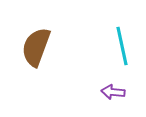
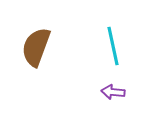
cyan line: moved 9 px left
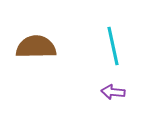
brown semicircle: rotated 69 degrees clockwise
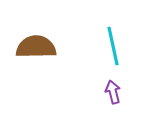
purple arrow: rotated 70 degrees clockwise
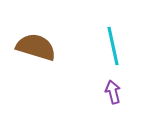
brown semicircle: rotated 18 degrees clockwise
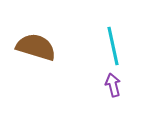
purple arrow: moved 7 px up
